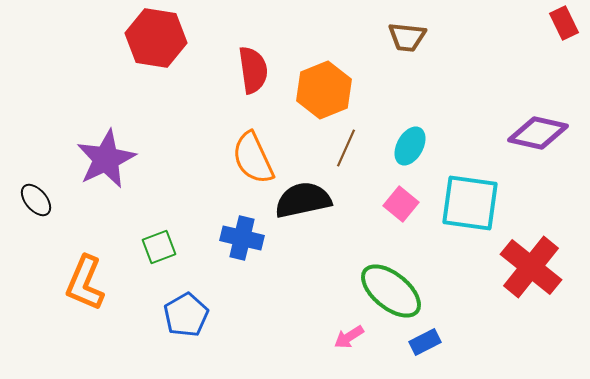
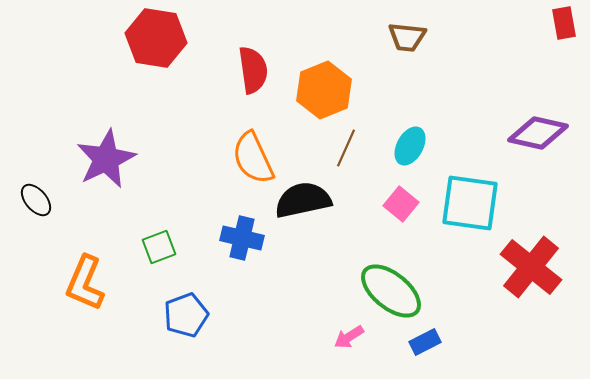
red rectangle: rotated 16 degrees clockwise
blue pentagon: rotated 9 degrees clockwise
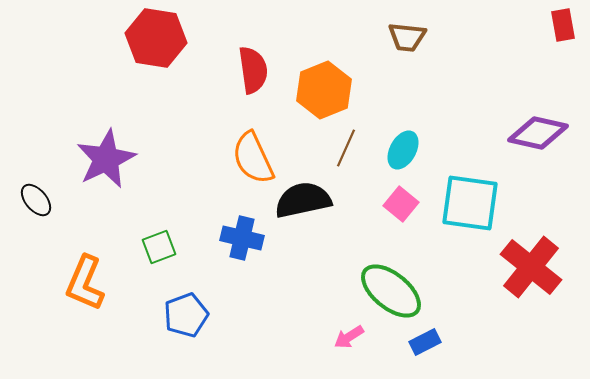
red rectangle: moved 1 px left, 2 px down
cyan ellipse: moved 7 px left, 4 px down
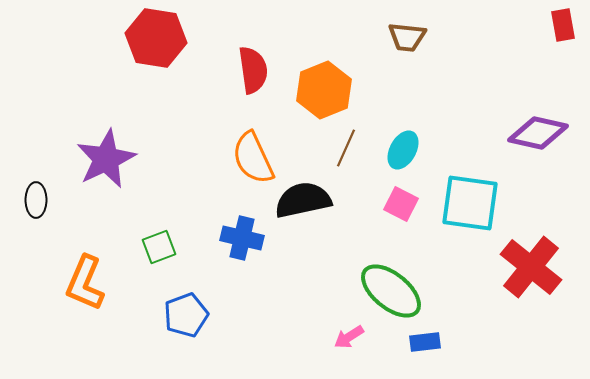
black ellipse: rotated 40 degrees clockwise
pink square: rotated 12 degrees counterclockwise
blue rectangle: rotated 20 degrees clockwise
